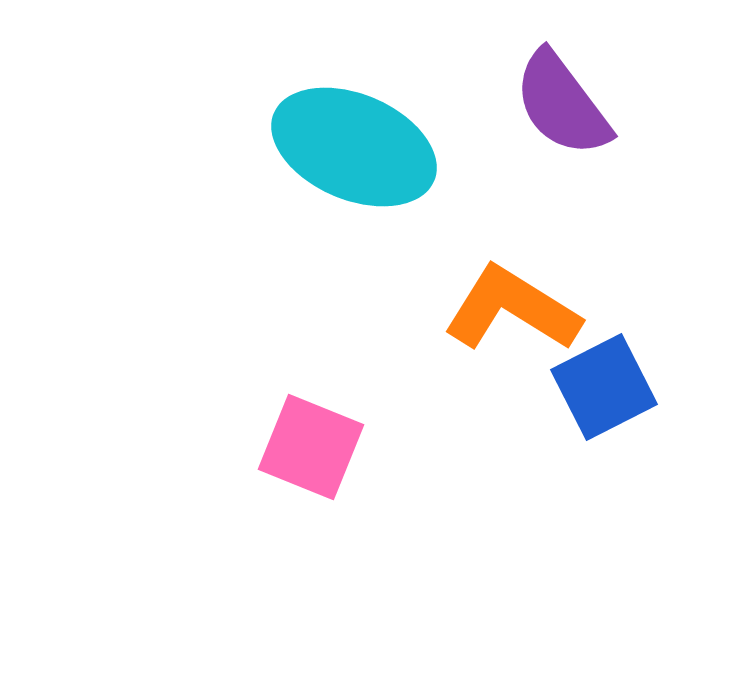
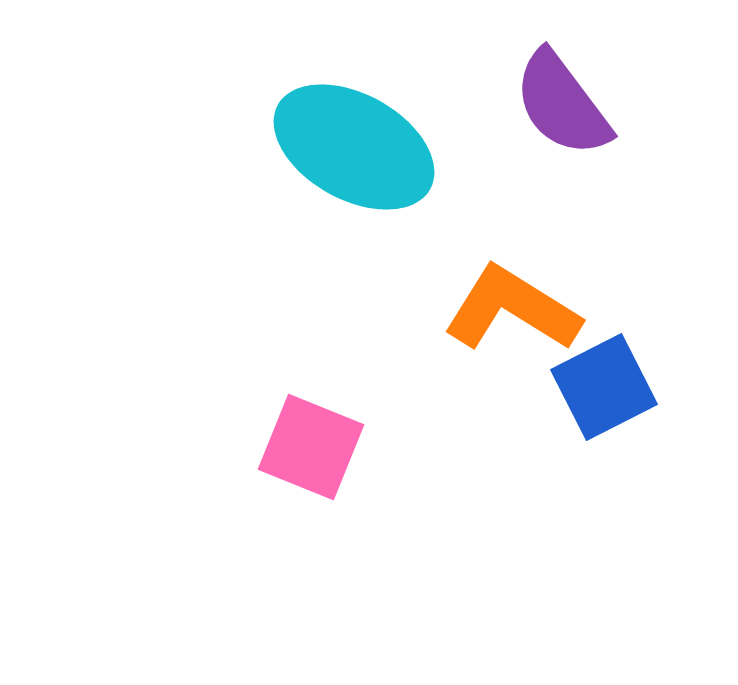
cyan ellipse: rotated 6 degrees clockwise
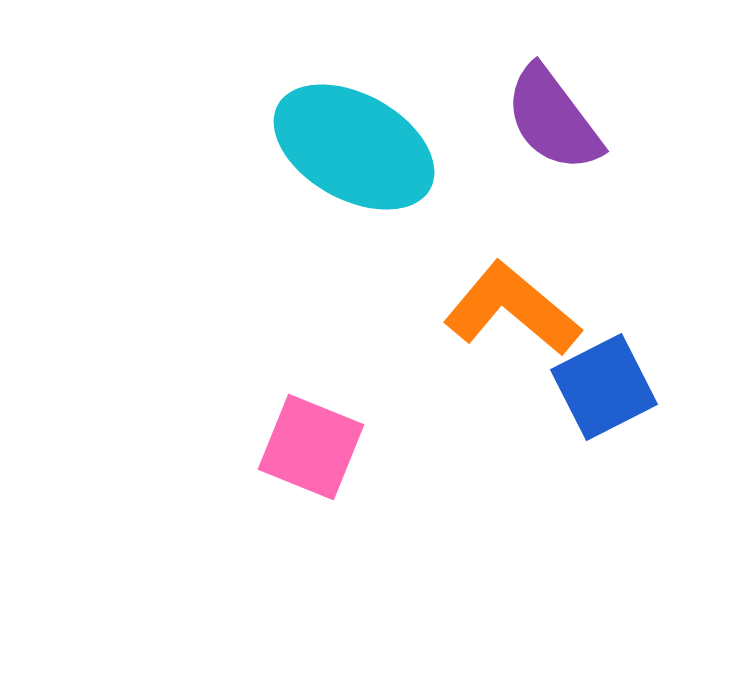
purple semicircle: moved 9 px left, 15 px down
orange L-shape: rotated 8 degrees clockwise
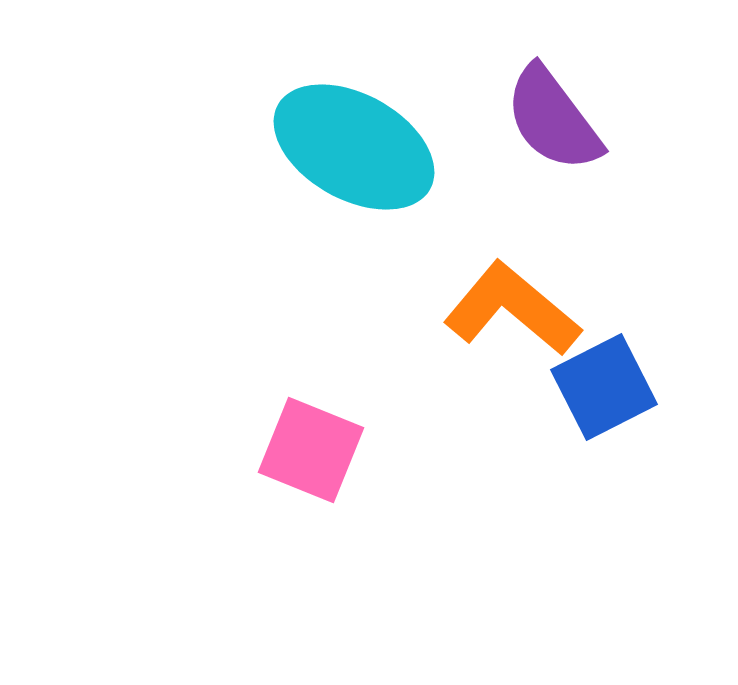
pink square: moved 3 px down
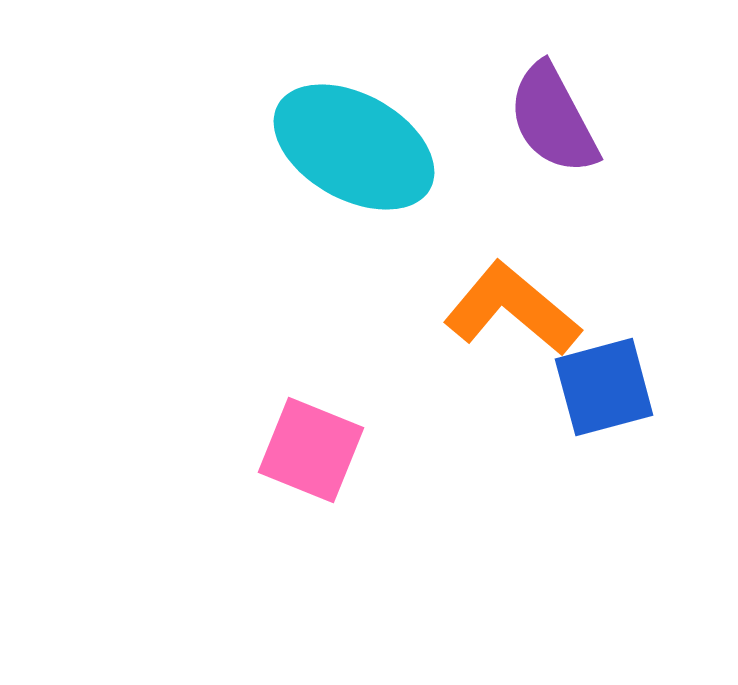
purple semicircle: rotated 9 degrees clockwise
blue square: rotated 12 degrees clockwise
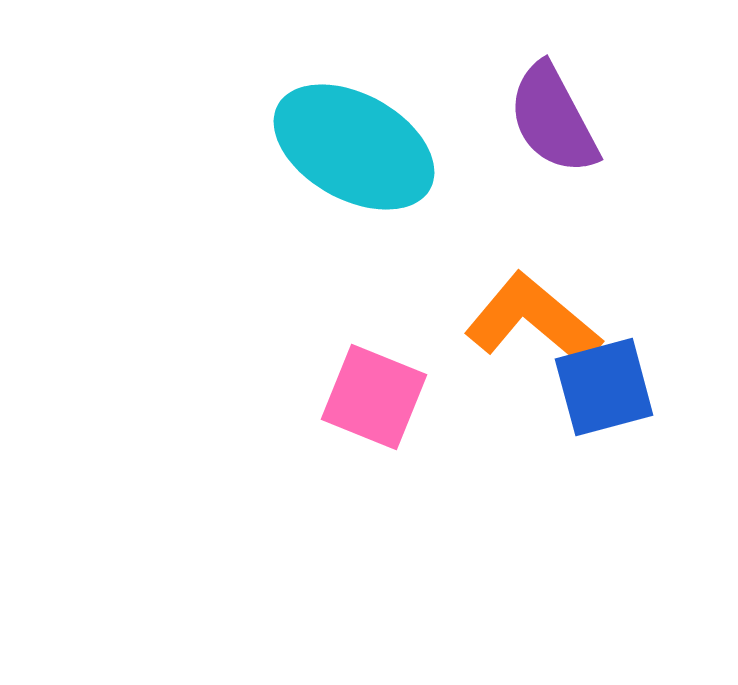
orange L-shape: moved 21 px right, 11 px down
pink square: moved 63 px right, 53 px up
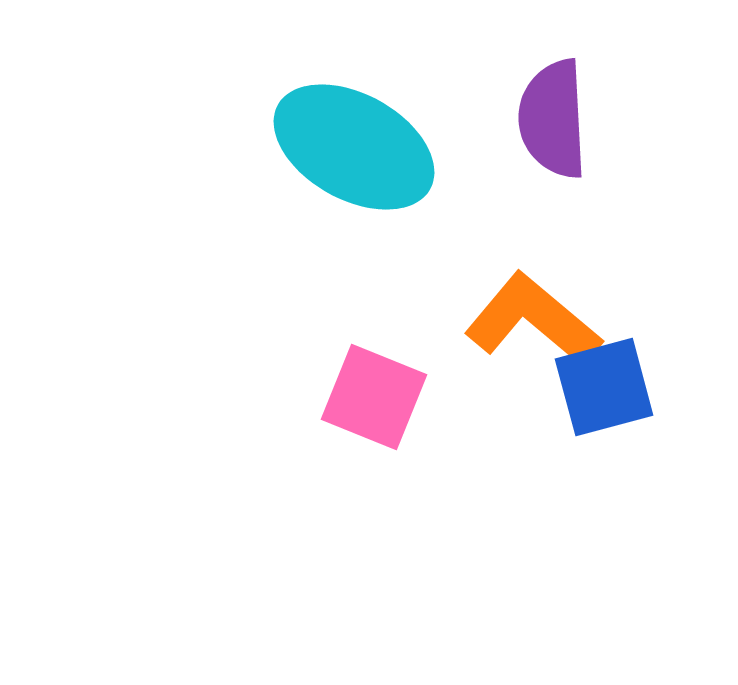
purple semicircle: rotated 25 degrees clockwise
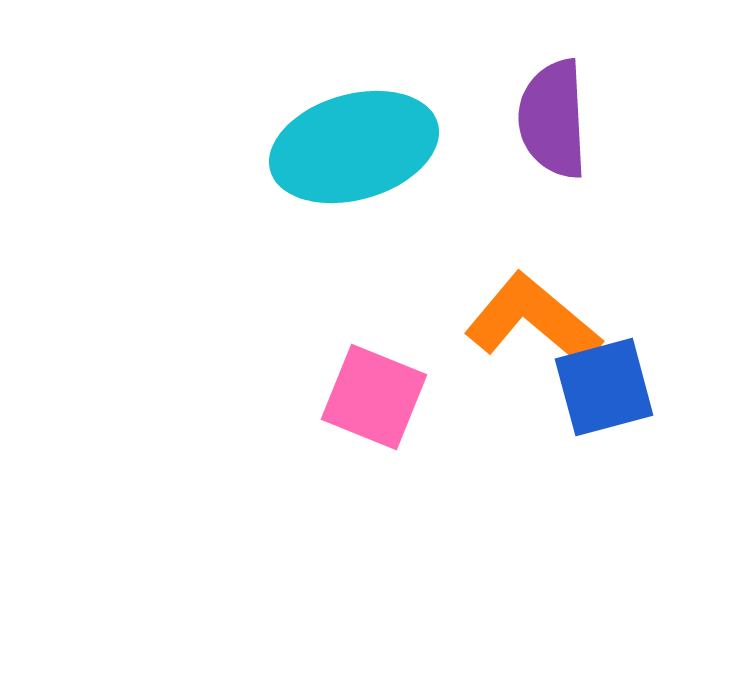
cyan ellipse: rotated 45 degrees counterclockwise
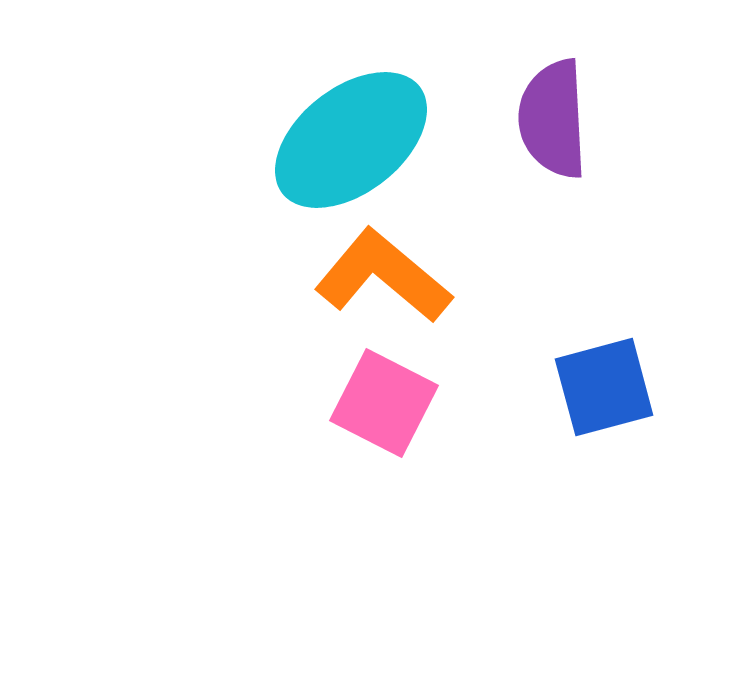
cyan ellipse: moved 3 px left, 7 px up; rotated 22 degrees counterclockwise
orange L-shape: moved 150 px left, 44 px up
pink square: moved 10 px right, 6 px down; rotated 5 degrees clockwise
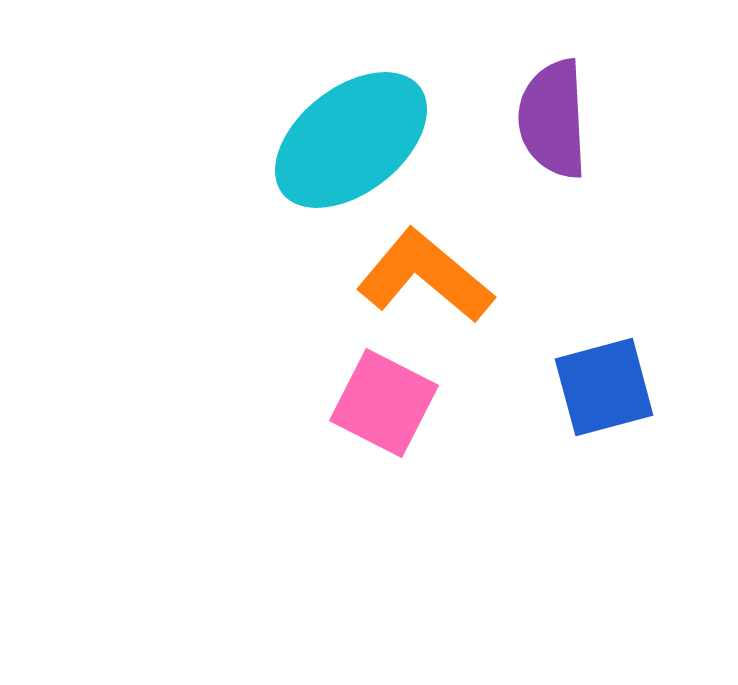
orange L-shape: moved 42 px right
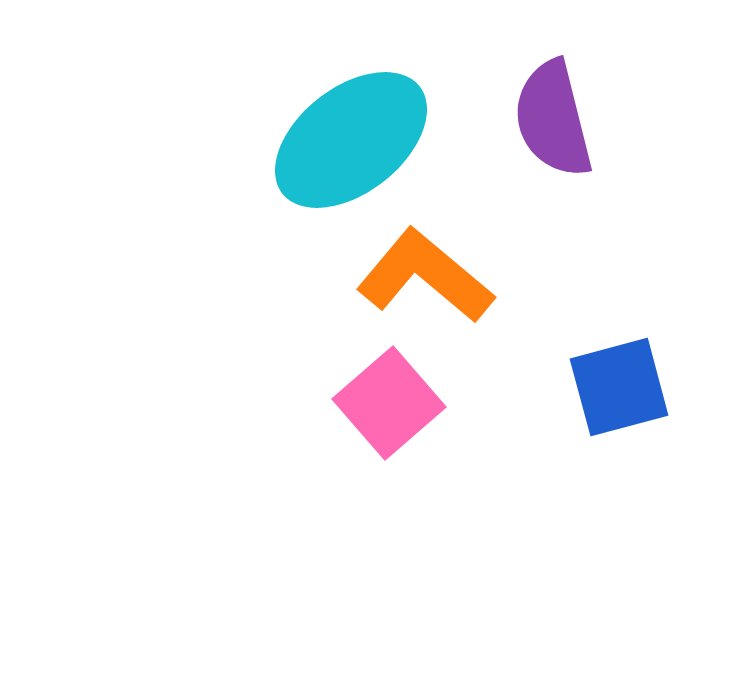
purple semicircle: rotated 11 degrees counterclockwise
blue square: moved 15 px right
pink square: moved 5 px right; rotated 22 degrees clockwise
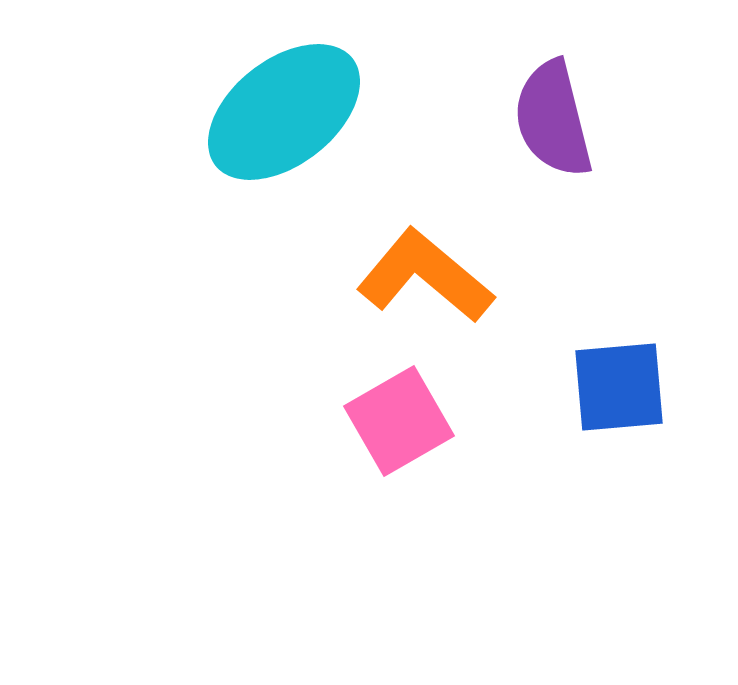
cyan ellipse: moved 67 px left, 28 px up
blue square: rotated 10 degrees clockwise
pink square: moved 10 px right, 18 px down; rotated 11 degrees clockwise
